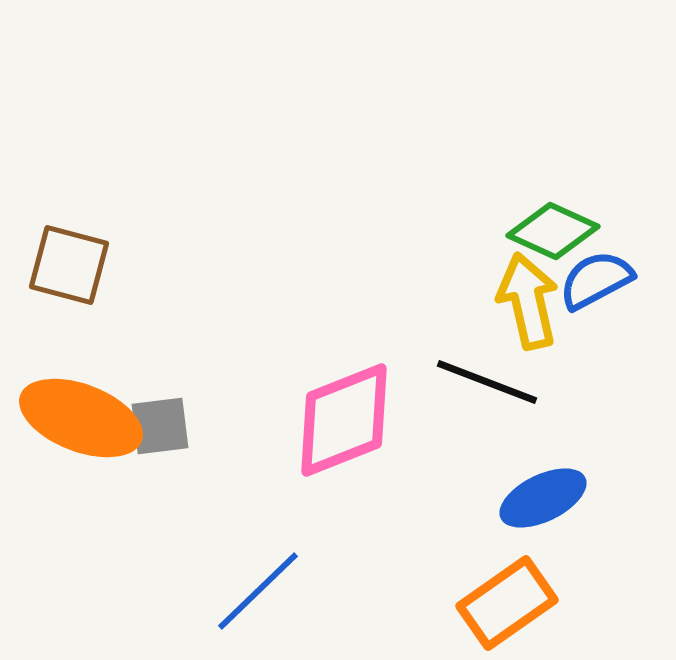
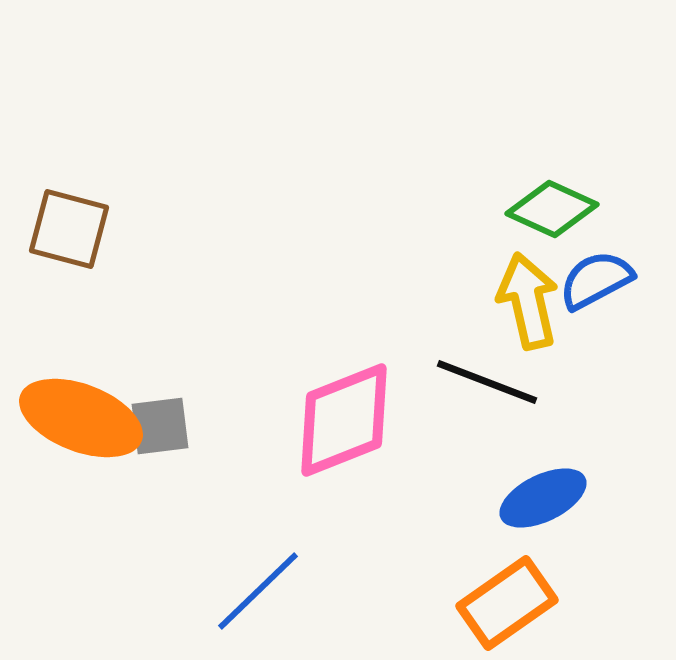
green diamond: moved 1 px left, 22 px up
brown square: moved 36 px up
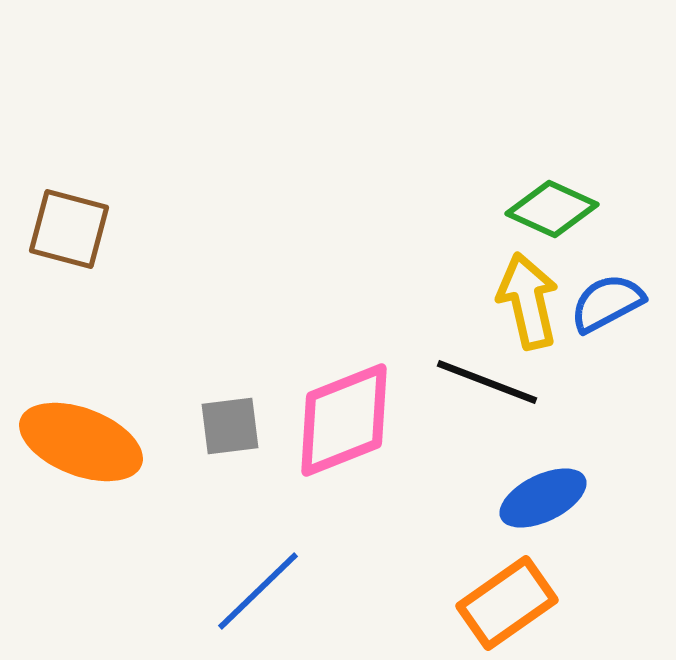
blue semicircle: moved 11 px right, 23 px down
orange ellipse: moved 24 px down
gray square: moved 70 px right
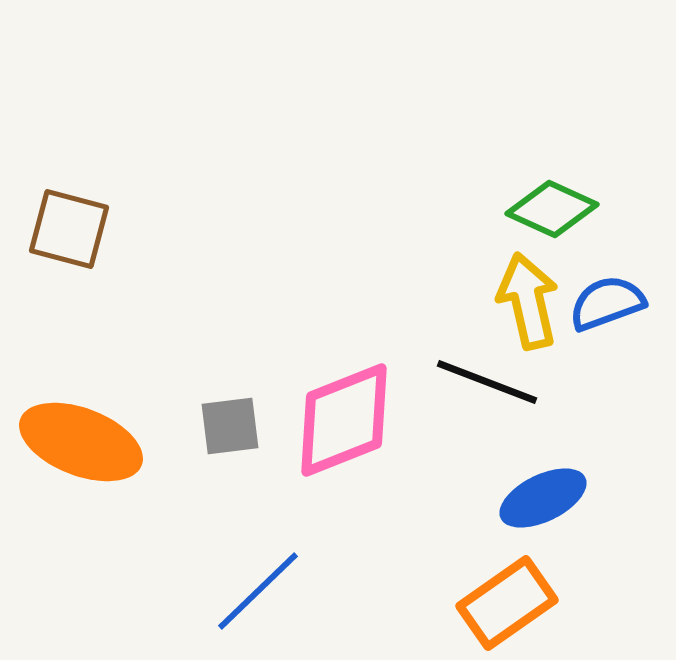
blue semicircle: rotated 8 degrees clockwise
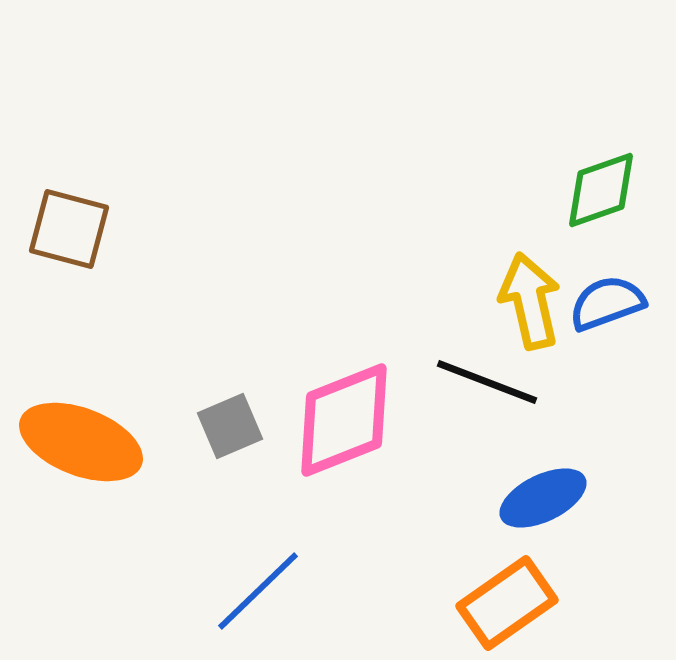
green diamond: moved 49 px right, 19 px up; rotated 44 degrees counterclockwise
yellow arrow: moved 2 px right
gray square: rotated 16 degrees counterclockwise
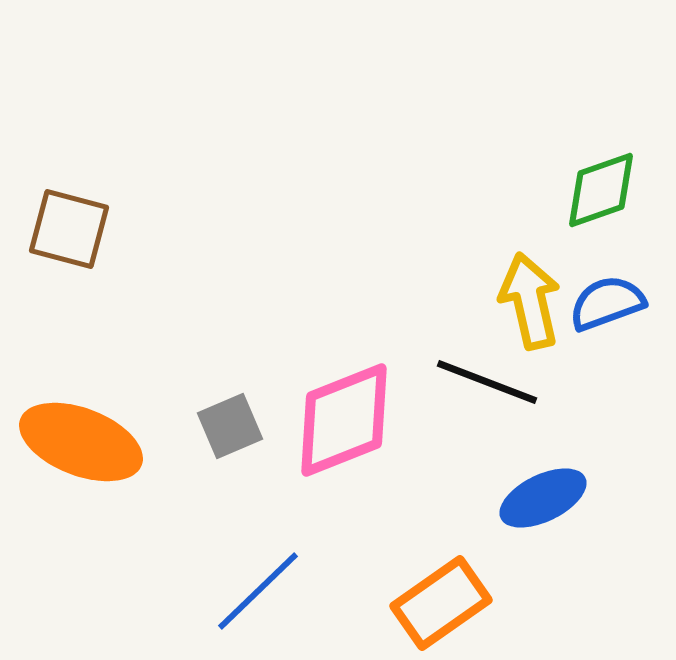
orange rectangle: moved 66 px left
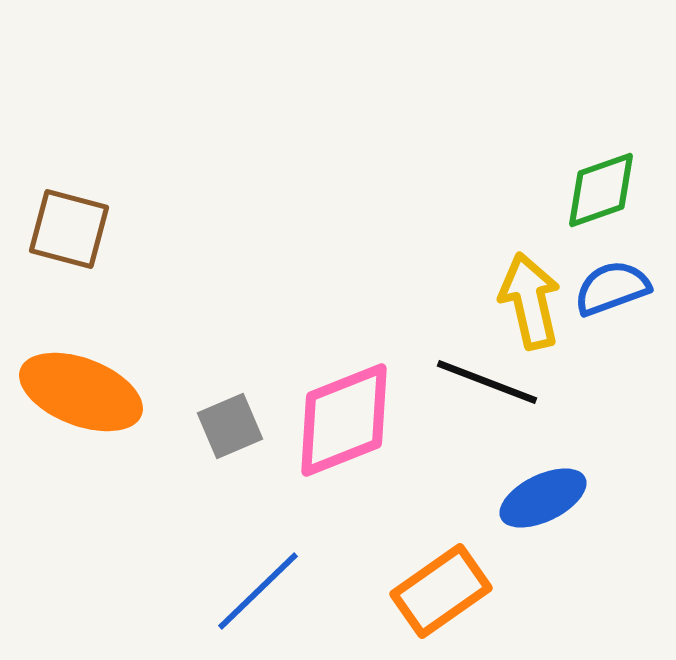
blue semicircle: moved 5 px right, 15 px up
orange ellipse: moved 50 px up
orange rectangle: moved 12 px up
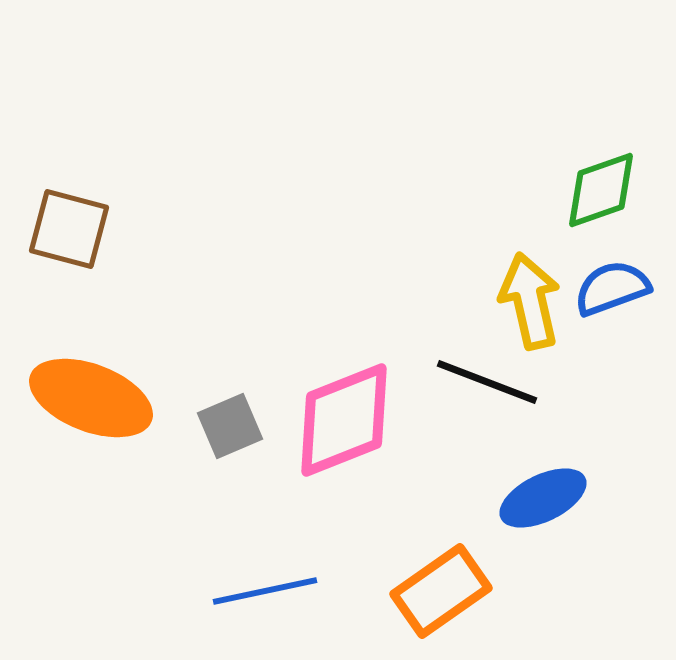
orange ellipse: moved 10 px right, 6 px down
blue line: moved 7 px right; rotated 32 degrees clockwise
